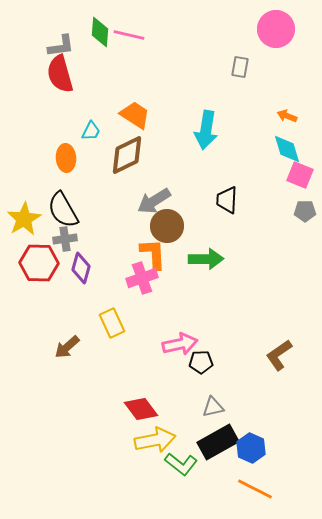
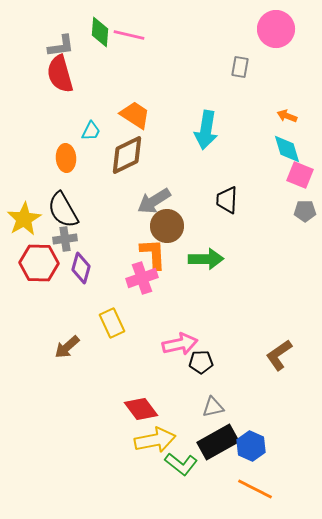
blue hexagon: moved 2 px up
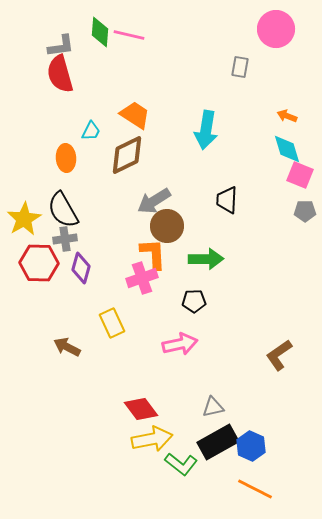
brown arrow: rotated 68 degrees clockwise
black pentagon: moved 7 px left, 61 px up
yellow arrow: moved 3 px left, 1 px up
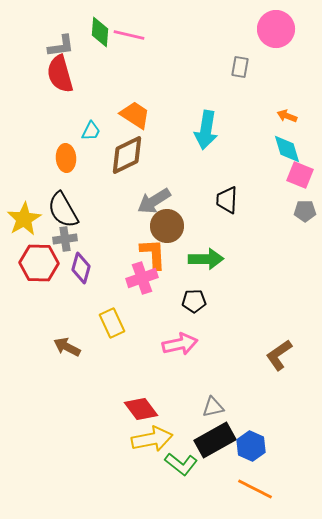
black rectangle: moved 3 px left, 2 px up
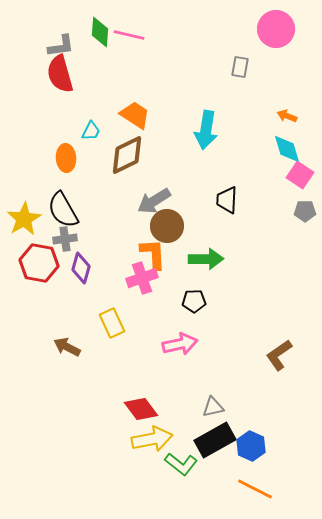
pink square: rotated 12 degrees clockwise
red hexagon: rotated 9 degrees clockwise
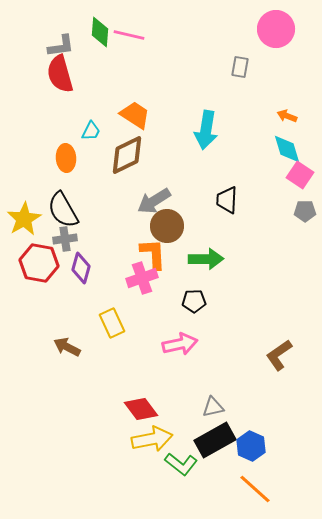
orange line: rotated 15 degrees clockwise
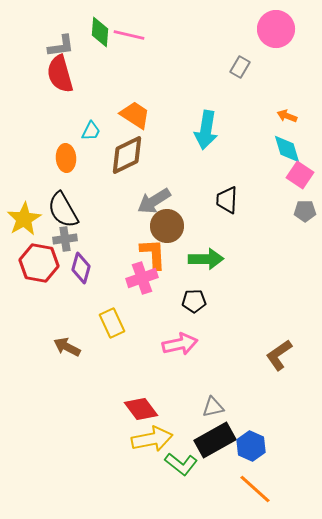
gray rectangle: rotated 20 degrees clockwise
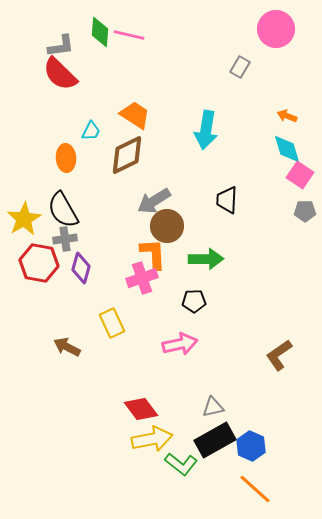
red semicircle: rotated 30 degrees counterclockwise
